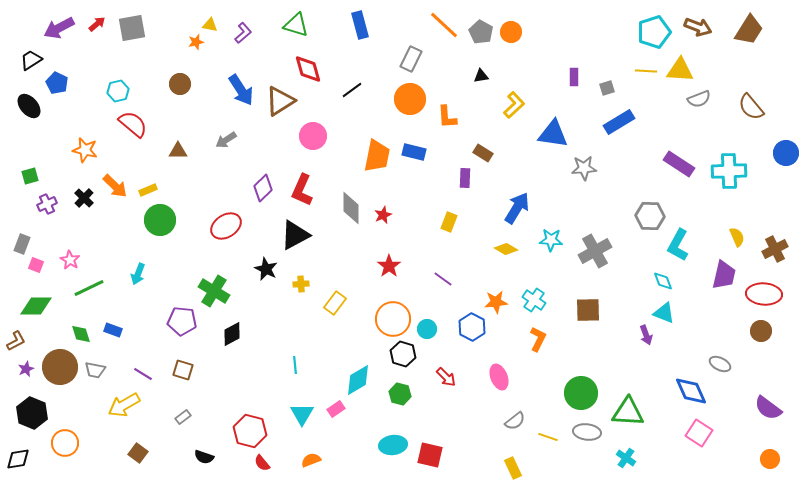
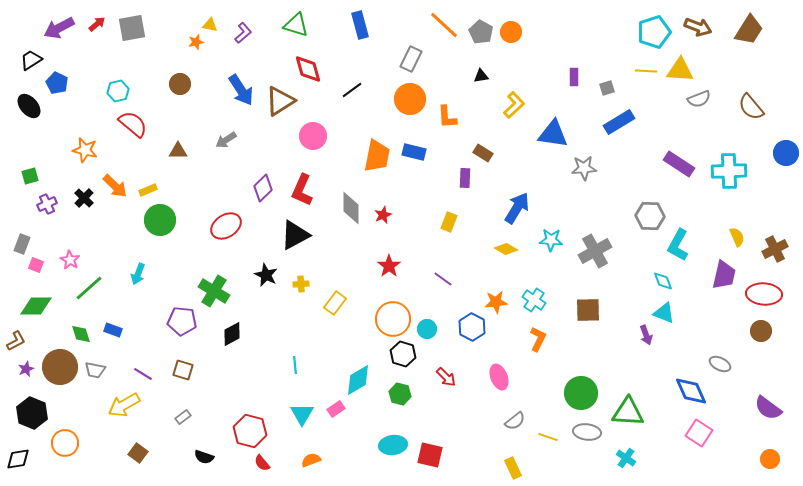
black star at (266, 269): moved 6 px down
green line at (89, 288): rotated 16 degrees counterclockwise
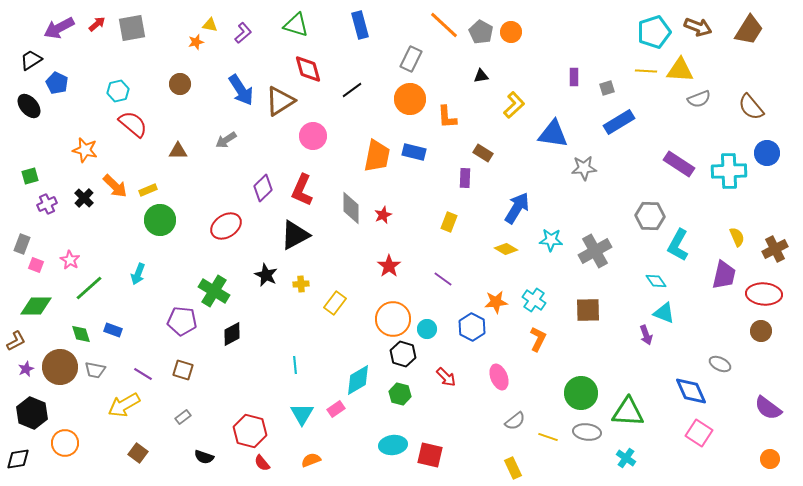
blue circle at (786, 153): moved 19 px left
cyan diamond at (663, 281): moved 7 px left; rotated 15 degrees counterclockwise
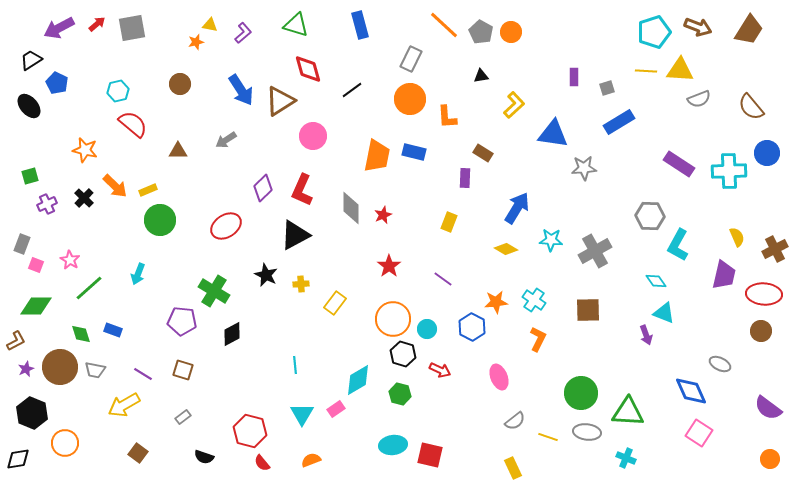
red arrow at (446, 377): moved 6 px left, 7 px up; rotated 20 degrees counterclockwise
cyan cross at (626, 458): rotated 12 degrees counterclockwise
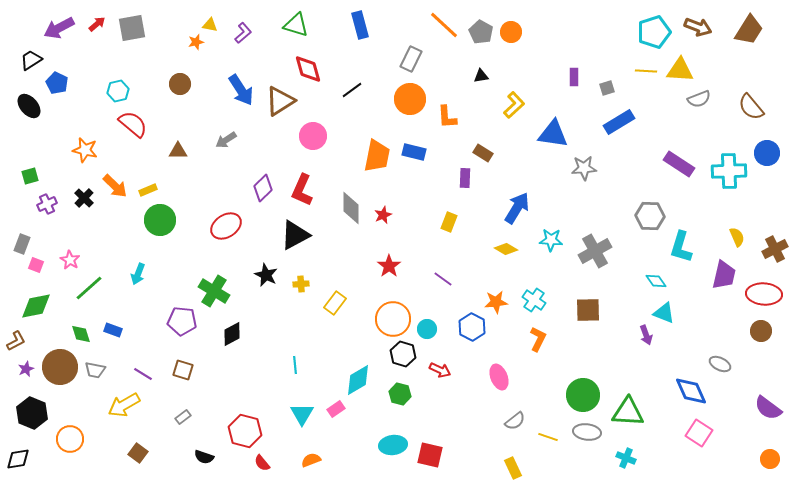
cyan L-shape at (678, 245): moved 3 px right, 2 px down; rotated 12 degrees counterclockwise
green diamond at (36, 306): rotated 12 degrees counterclockwise
green circle at (581, 393): moved 2 px right, 2 px down
red hexagon at (250, 431): moved 5 px left
orange circle at (65, 443): moved 5 px right, 4 px up
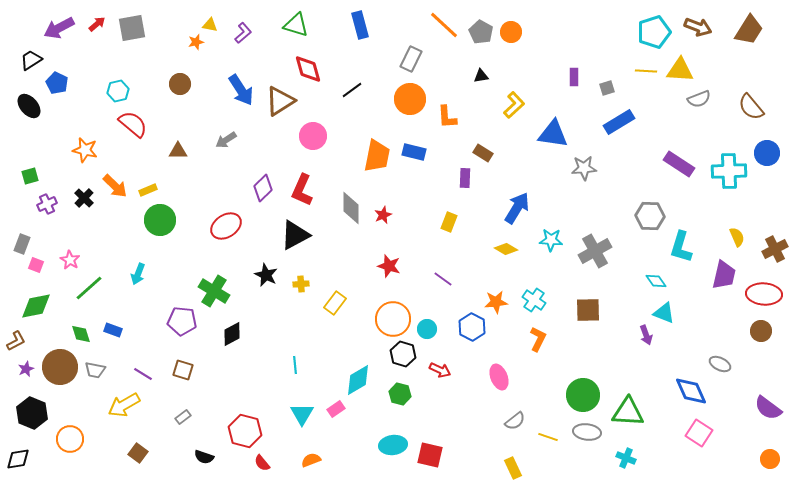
red star at (389, 266): rotated 20 degrees counterclockwise
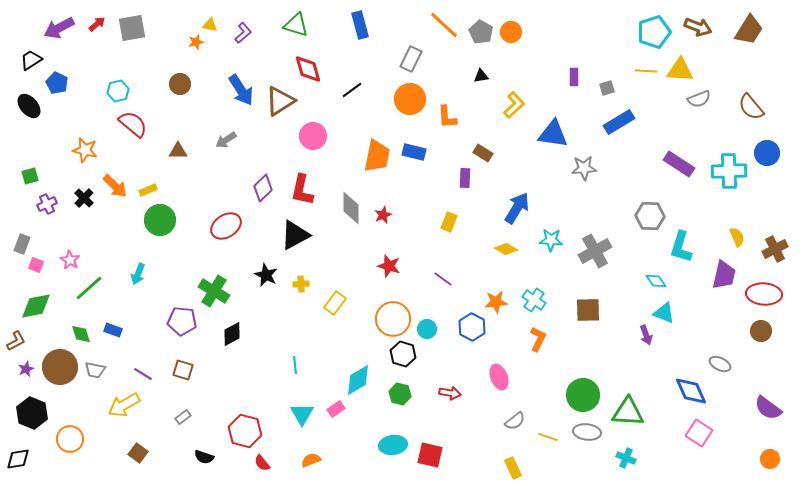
red L-shape at (302, 190): rotated 12 degrees counterclockwise
red arrow at (440, 370): moved 10 px right, 23 px down; rotated 15 degrees counterclockwise
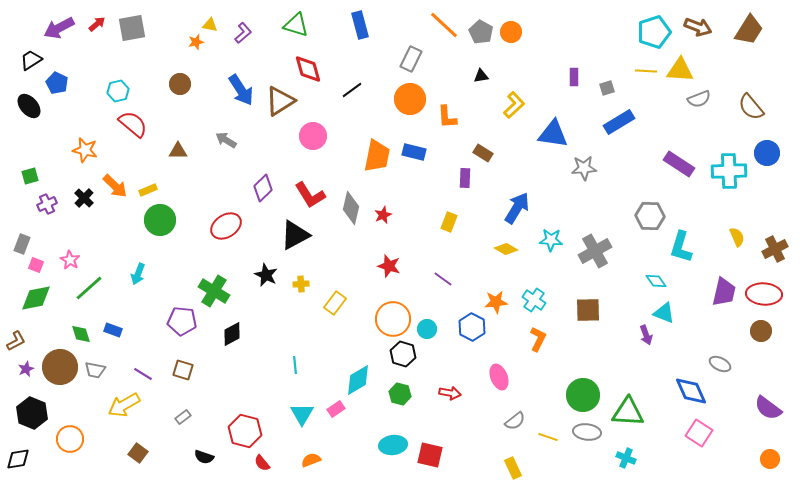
gray arrow at (226, 140): rotated 65 degrees clockwise
red L-shape at (302, 190): moved 8 px right, 5 px down; rotated 44 degrees counterclockwise
gray diamond at (351, 208): rotated 12 degrees clockwise
purple trapezoid at (724, 275): moved 17 px down
green diamond at (36, 306): moved 8 px up
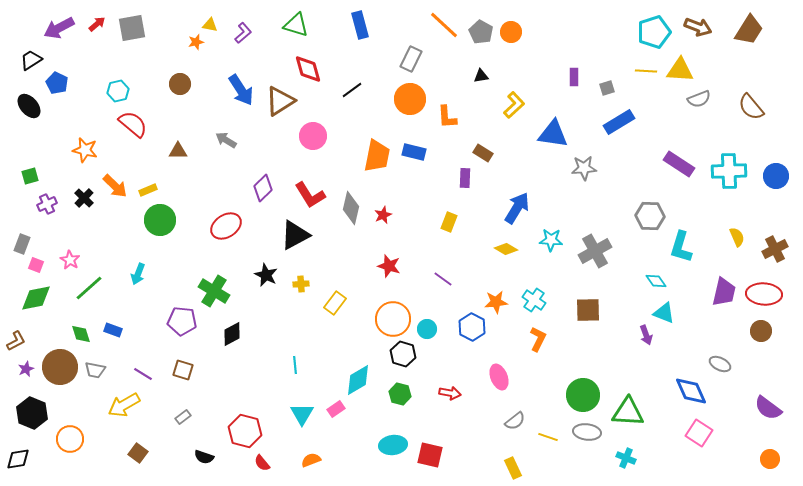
blue circle at (767, 153): moved 9 px right, 23 px down
